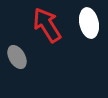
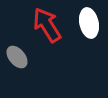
gray ellipse: rotated 10 degrees counterclockwise
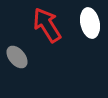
white ellipse: moved 1 px right
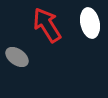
gray ellipse: rotated 15 degrees counterclockwise
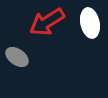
red arrow: moved 3 px up; rotated 90 degrees counterclockwise
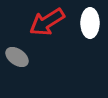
white ellipse: rotated 12 degrees clockwise
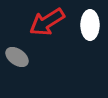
white ellipse: moved 2 px down
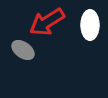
gray ellipse: moved 6 px right, 7 px up
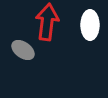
red arrow: rotated 129 degrees clockwise
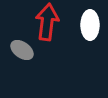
gray ellipse: moved 1 px left
